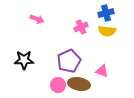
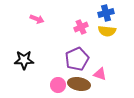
purple pentagon: moved 8 px right, 2 px up
pink triangle: moved 2 px left, 3 px down
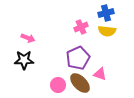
pink arrow: moved 9 px left, 19 px down
purple pentagon: moved 1 px right, 1 px up
brown ellipse: moved 1 px right, 1 px up; rotated 35 degrees clockwise
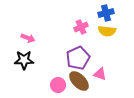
brown ellipse: moved 1 px left, 2 px up
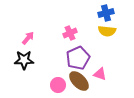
pink cross: moved 11 px left, 6 px down
pink arrow: rotated 72 degrees counterclockwise
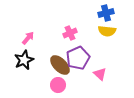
black star: rotated 24 degrees counterclockwise
pink triangle: rotated 24 degrees clockwise
brown ellipse: moved 19 px left, 16 px up
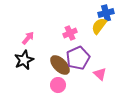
yellow semicircle: moved 8 px left, 5 px up; rotated 120 degrees clockwise
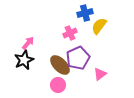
blue cross: moved 21 px left
pink arrow: moved 5 px down
pink triangle: rotated 40 degrees clockwise
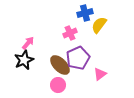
yellow semicircle: moved 1 px up
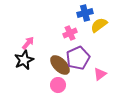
yellow semicircle: rotated 18 degrees clockwise
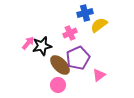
black star: moved 18 px right, 14 px up; rotated 12 degrees clockwise
pink triangle: moved 1 px left, 1 px down
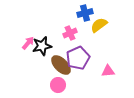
brown ellipse: moved 1 px right
pink triangle: moved 9 px right, 4 px up; rotated 32 degrees clockwise
